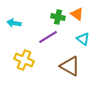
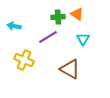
green cross: rotated 16 degrees counterclockwise
cyan arrow: moved 3 px down
cyan triangle: rotated 24 degrees clockwise
brown triangle: moved 3 px down
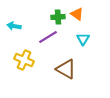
brown triangle: moved 4 px left
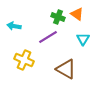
green cross: rotated 24 degrees clockwise
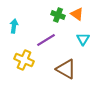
green cross: moved 2 px up
cyan arrow: rotated 88 degrees clockwise
purple line: moved 2 px left, 3 px down
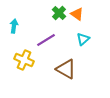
green cross: moved 1 px right, 2 px up; rotated 24 degrees clockwise
cyan triangle: rotated 16 degrees clockwise
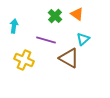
green cross: moved 4 px left, 3 px down
purple line: rotated 48 degrees clockwise
brown triangle: moved 3 px right, 11 px up
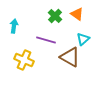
brown triangle: moved 1 px right, 1 px up
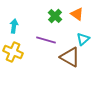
yellow cross: moved 11 px left, 8 px up
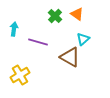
cyan arrow: moved 3 px down
purple line: moved 8 px left, 2 px down
yellow cross: moved 7 px right, 23 px down; rotated 36 degrees clockwise
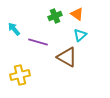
green cross: rotated 24 degrees clockwise
cyan arrow: rotated 48 degrees counterclockwise
cyan triangle: moved 3 px left, 4 px up
brown triangle: moved 3 px left
yellow cross: rotated 18 degrees clockwise
